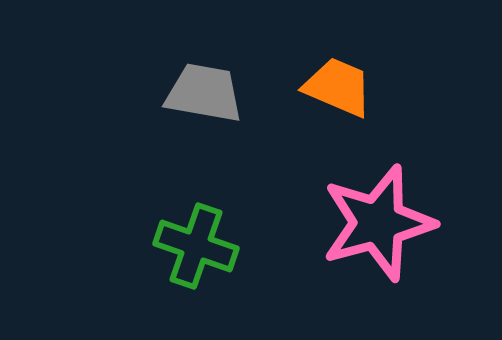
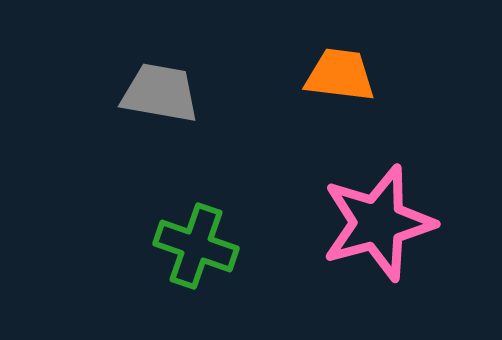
orange trapezoid: moved 2 px right, 12 px up; rotated 16 degrees counterclockwise
gray trapezoid: moved 44 px left
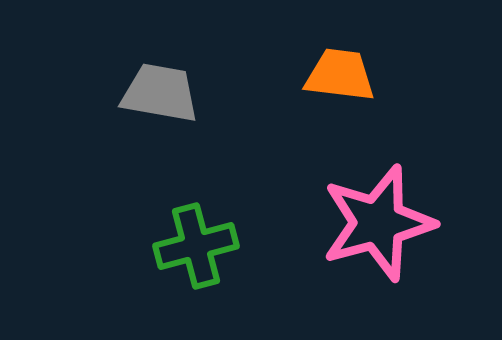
green cross: rotated 34 degrees counterclockwise
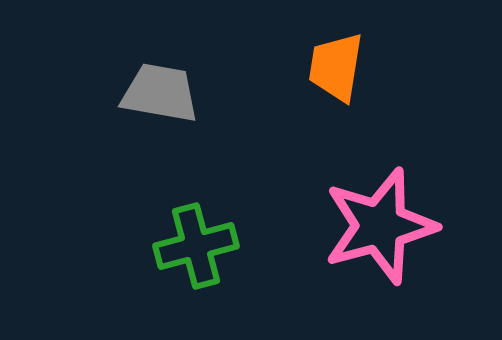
orange trapezoid: moved 4 px left, 8 px up; rotated 88 degrees counterclockwise
pink star: moved 2 px right, 3 px down
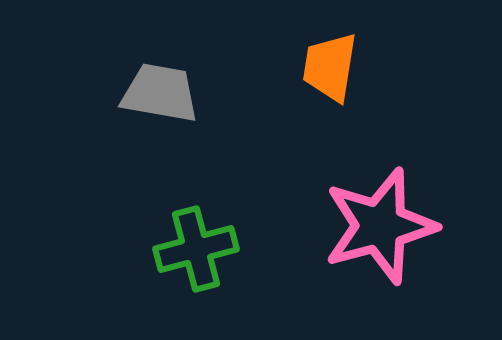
orange trapezoid: moved 6 px left
green cross: moved 3 px down
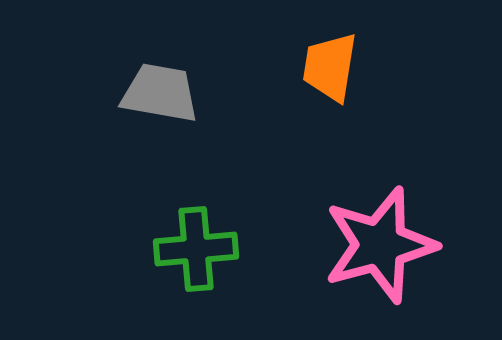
pink star: moved 19 px down
green cross: rotated 10 degrees clockwise
